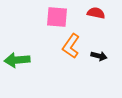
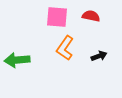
red semicircle: moved 5 px left, 3 px down
orange L-shape: moved 6 px left, 2 px down
black arrow: rotated 35 degrees counterclockwise
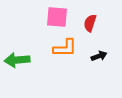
red semicircle: moved 1 px left, 7 px down; rotated 84 degrees counterclockwise
orange L-shape: rotated 125 degrees counterclockwise
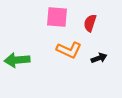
orange L-shape: moved 4 px right, 2 px down; rotated 25 degrees clockwise
black arrow: moved 2 px down
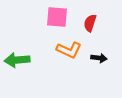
black arrow: rotated 28 degrees clockwise
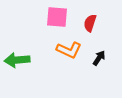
black arrow: rotated 63 degrees counterclockwise
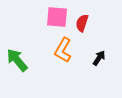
red semicircle: moved 8 px left
orange L-shape: moved 6 px left; rotated 95 degrees clockwise
green arrow: rotated 55 degrees clockwise
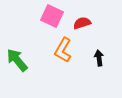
pink square: moved 5 px left, 1 px up; rotated 20 degrees clockwise
red semicircle: rotated 54 degrees clockwise
black arrow: rotated 42 degrees counterclockwise
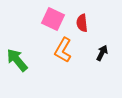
pink square: moved 1 px right, 3 px down
red semicircle: rotated 78 degrees counterclockwise
black arrow: moved 3 px right, 5 px up; rotated 35 degrees clockwise
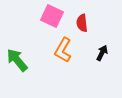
pink square: moved 1 px left, 3 px up
